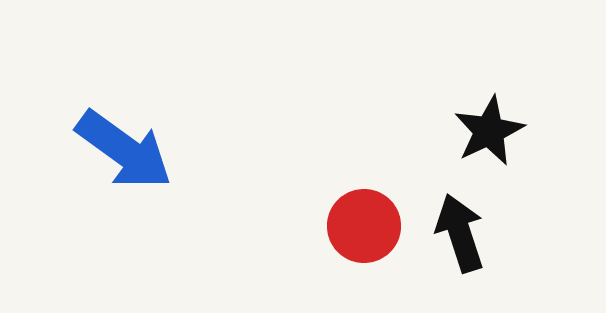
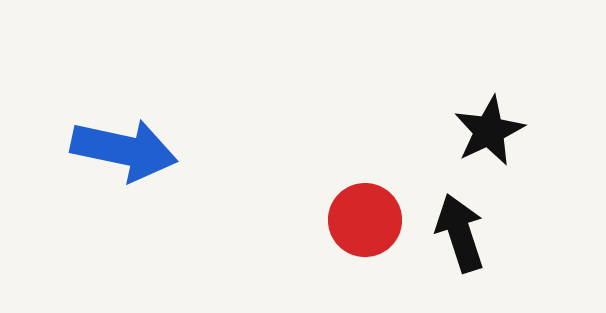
blue arrow: rotated 24 degrees counterclockwise
red circle: moved 1 px right, 6 px up
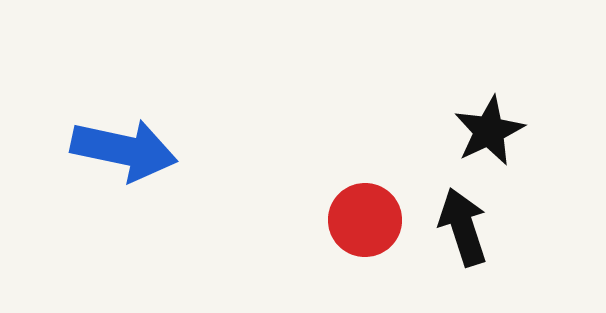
black arrow: moved 3 px right, 6 px up
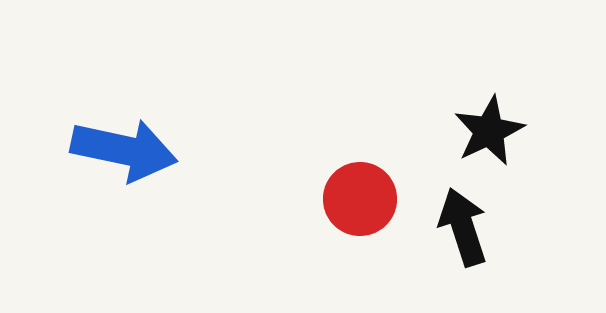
red circle: moved 5 px left, 21 px up
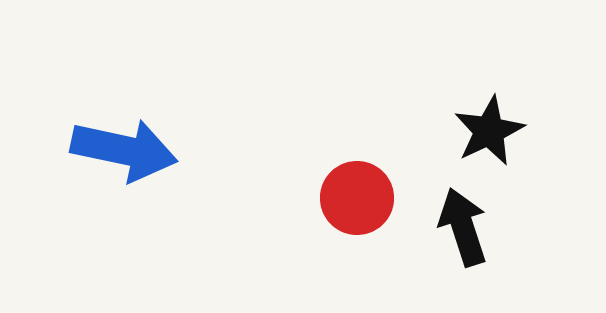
red circle: moved 3 px left, 1 px up
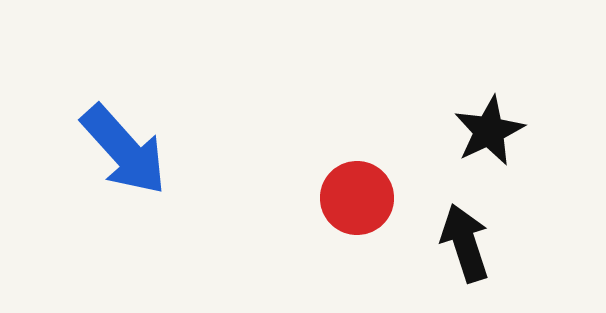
blue arrow: rotated 36 degrees clockwise
black arrow: moved 2 px right, 16 px down
